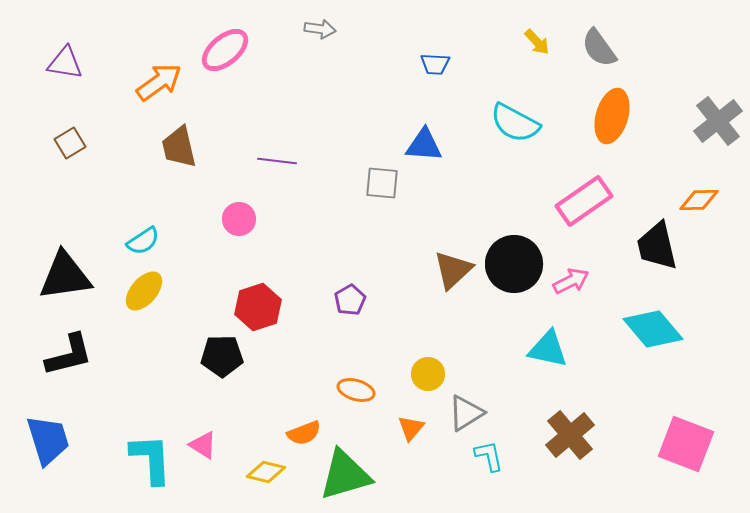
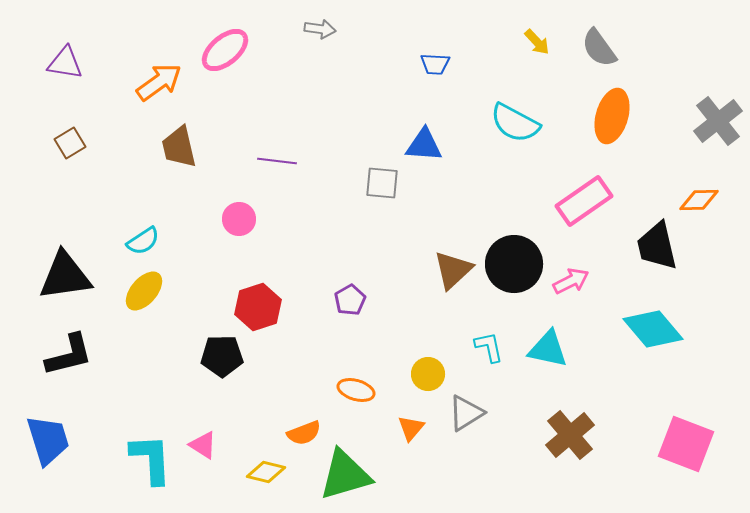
cyan L-shape at (489, 456): moved 109 px up
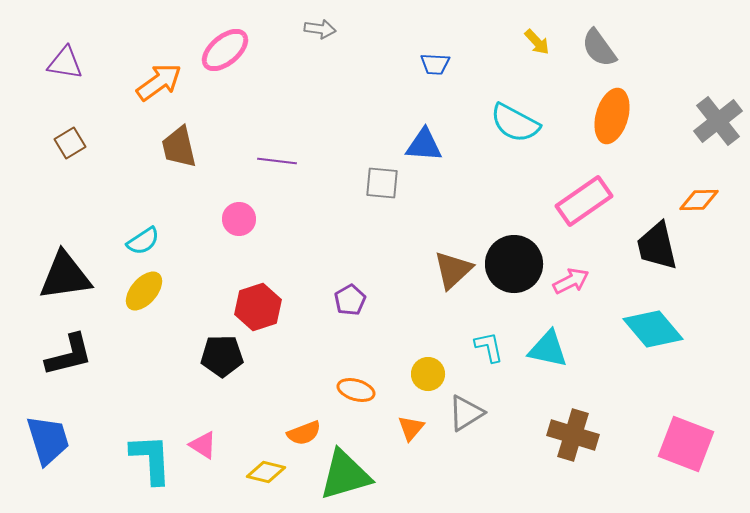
brown cross at (570, 435): moved 3 px right; rotated 33 degrees counterclockwise
